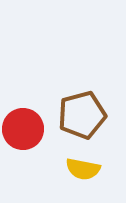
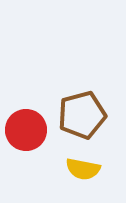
red circle: moved 3 px right, 1 px down
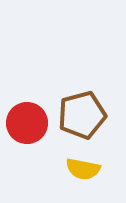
red circle: moved 1 px right, 7 px up
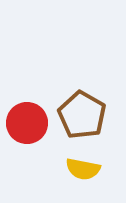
brown pentagon: rotated 27 degrees counterclockwise
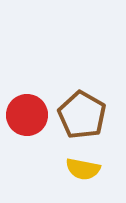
red circle: moved 8 px up
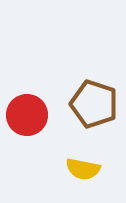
brown pentagon: moved 12 px right, 11 px up; rotated 12 degrees counterclockwise
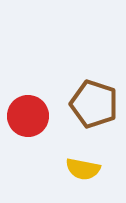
red circle: moved 1 px right, 1 px down
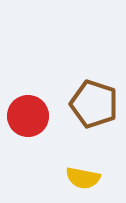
yellow semicircle: moved 9 px down
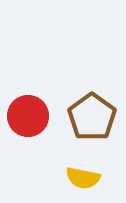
brown pentagon: moved 2 px left, 13 px down; rotated 18 degrees clockwise
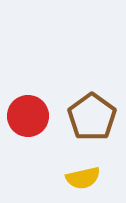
yellow semicircle: rotated 24 degrees counterclockwise
